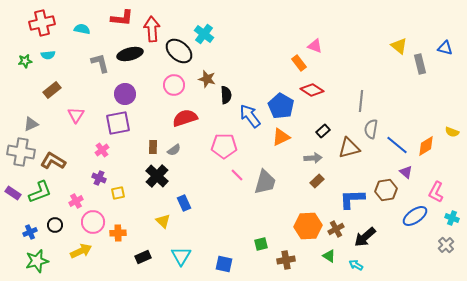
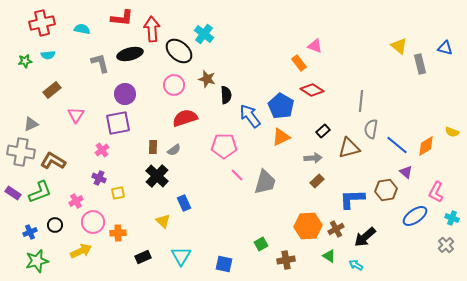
green square at (261, 244): rotated 16 degrees counterclockwise
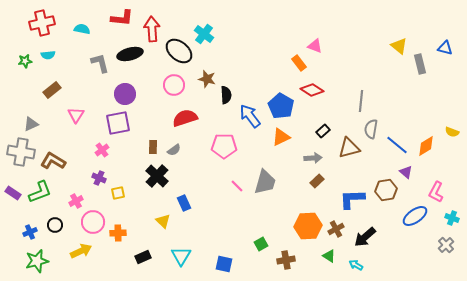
pink line at (237, 175): moved 11 px down
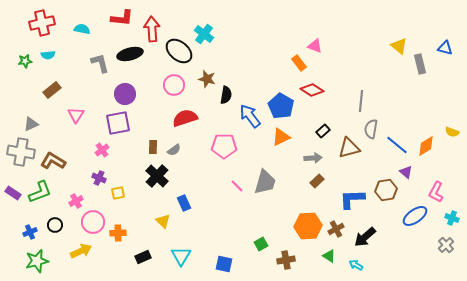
black semicircle at (226, 95): rotated 12 degrees clockwise
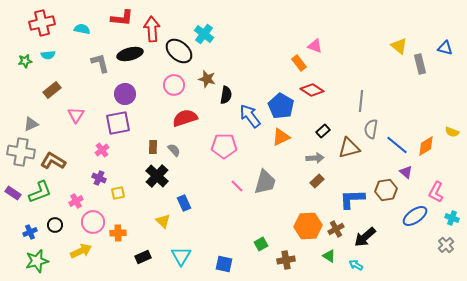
gray semicircle at (174, 150): rotated 96 degrees counterclockwise
gray arrow at (313, 158): moved 2 px right
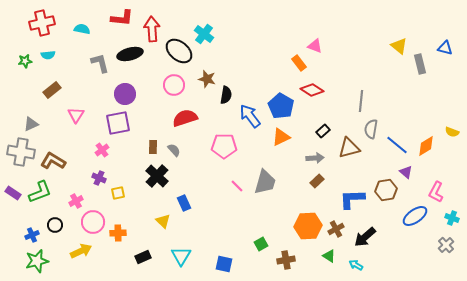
blue cross at (30, 232): moved 2 px right, 3 px down
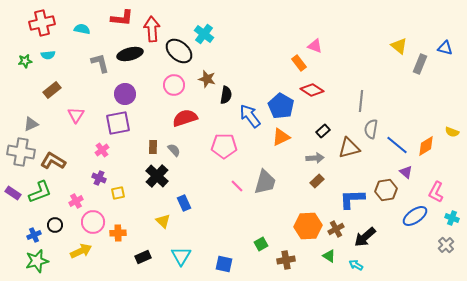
gray rectangle at (420, 64): rotated 36 degrees clockwise
blue cross at (32, 235): moved 2 px right
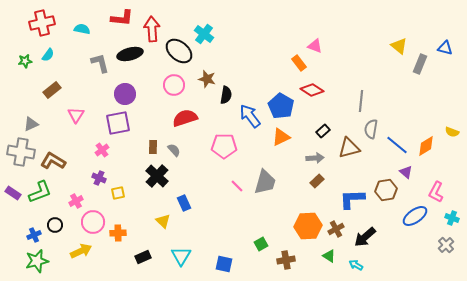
cyan semicircle at (48, 55): rotated 48 degrees counterclockwise
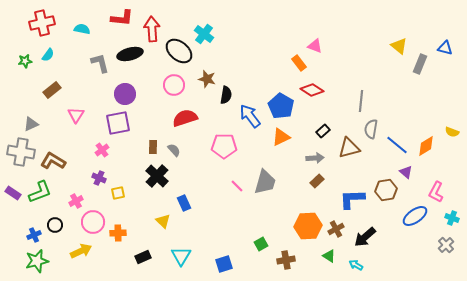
blue square at (224, 264): rotated 30 degrees counterclockwise
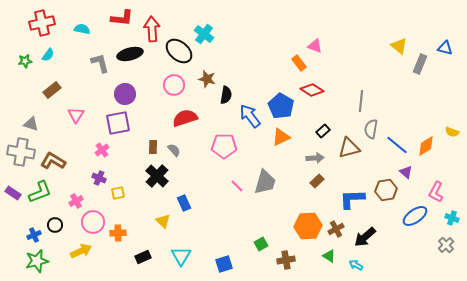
gray triangle at (31, 124): rotated 42 degrees clockwise
